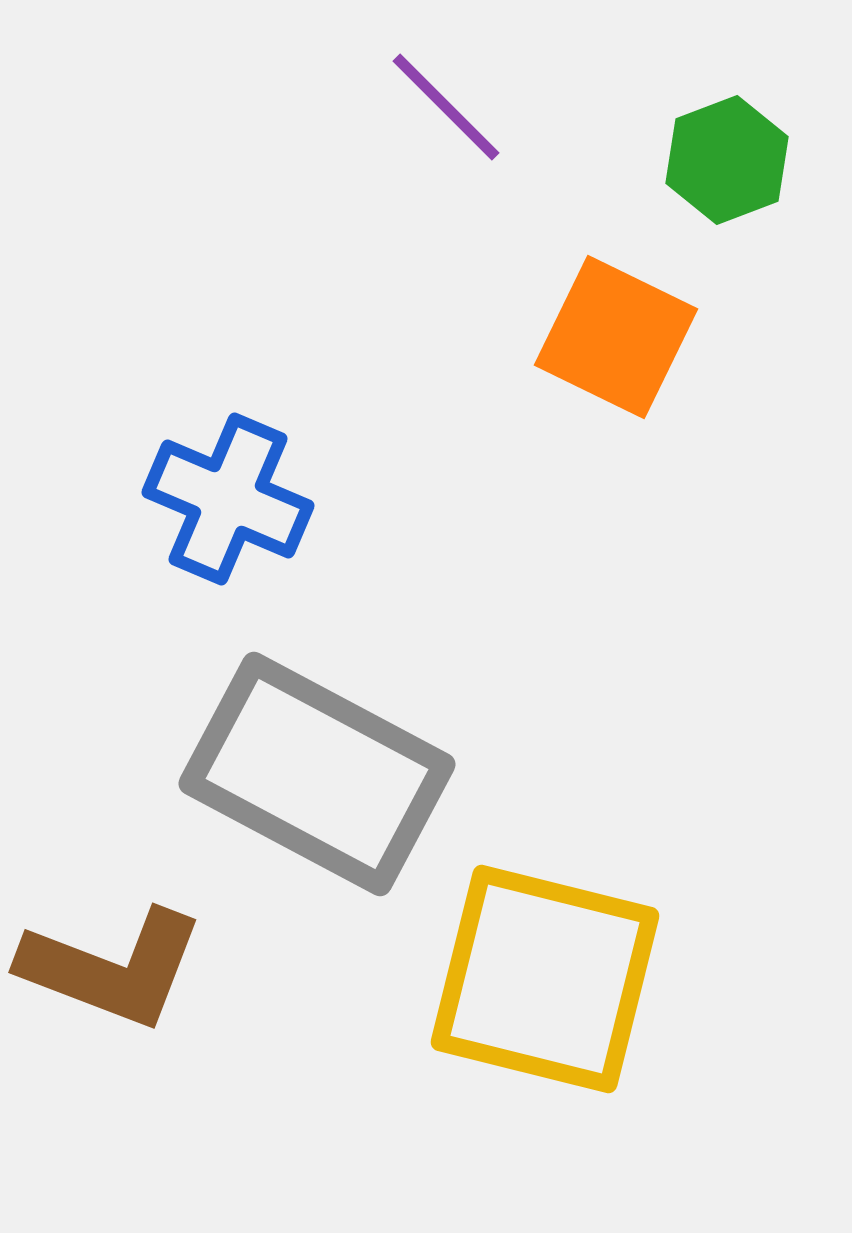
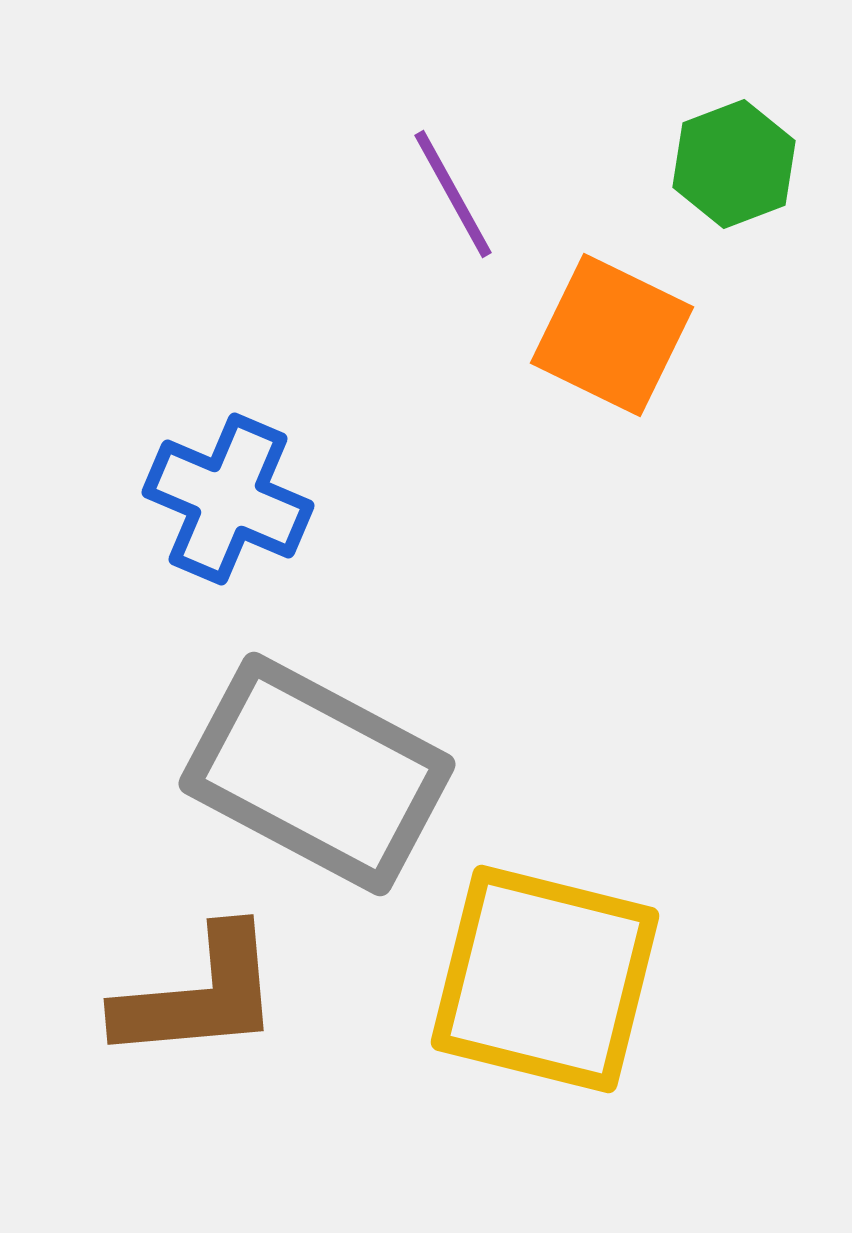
purple line: moved 7 px right, 87 px down; rotated 16 degrees clockwise
green hexagon: moved 7 px right, 4 px down
orange square: moved 4 px left, 2 px up
brown L-shape: moved 87 px right, 27 px down; rotated 26 degrees counterclockwise
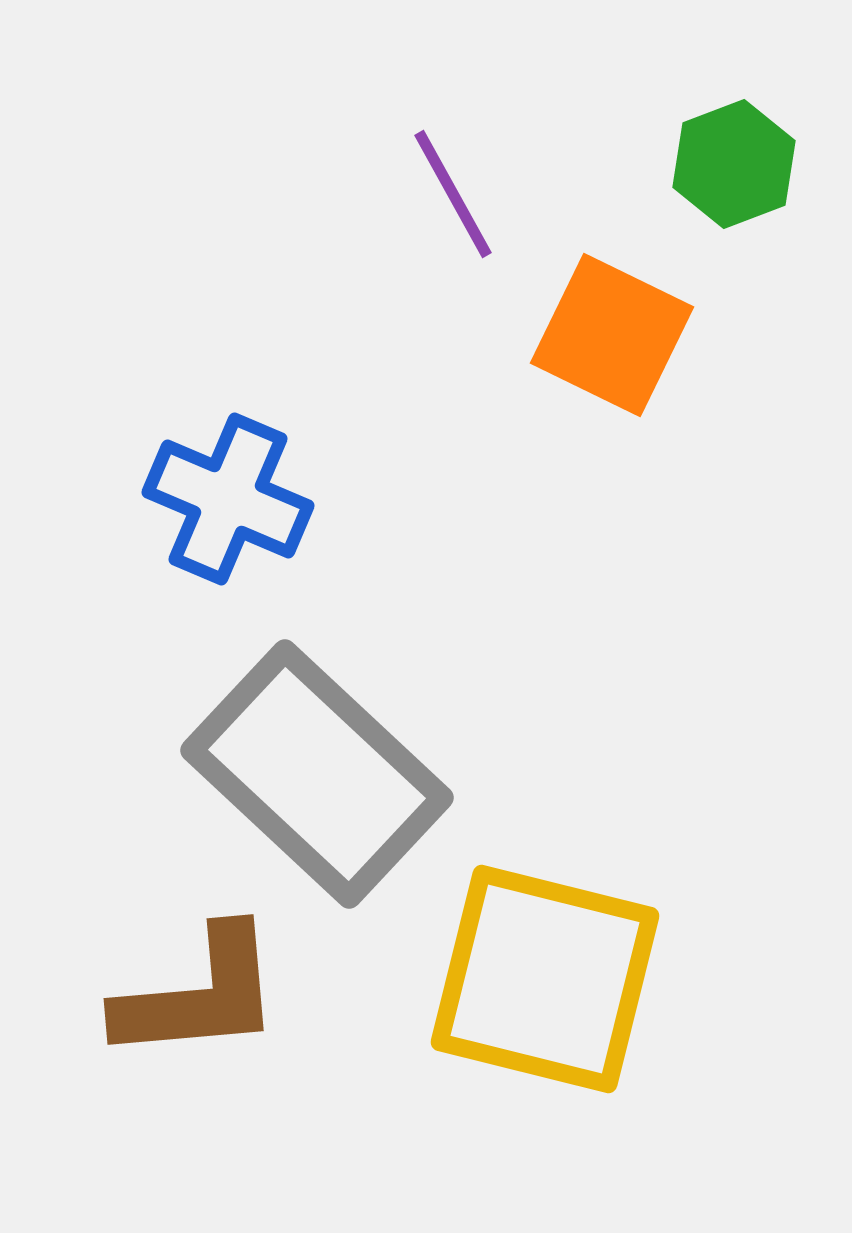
gray rectangle: rotated 15 degrees clockwise
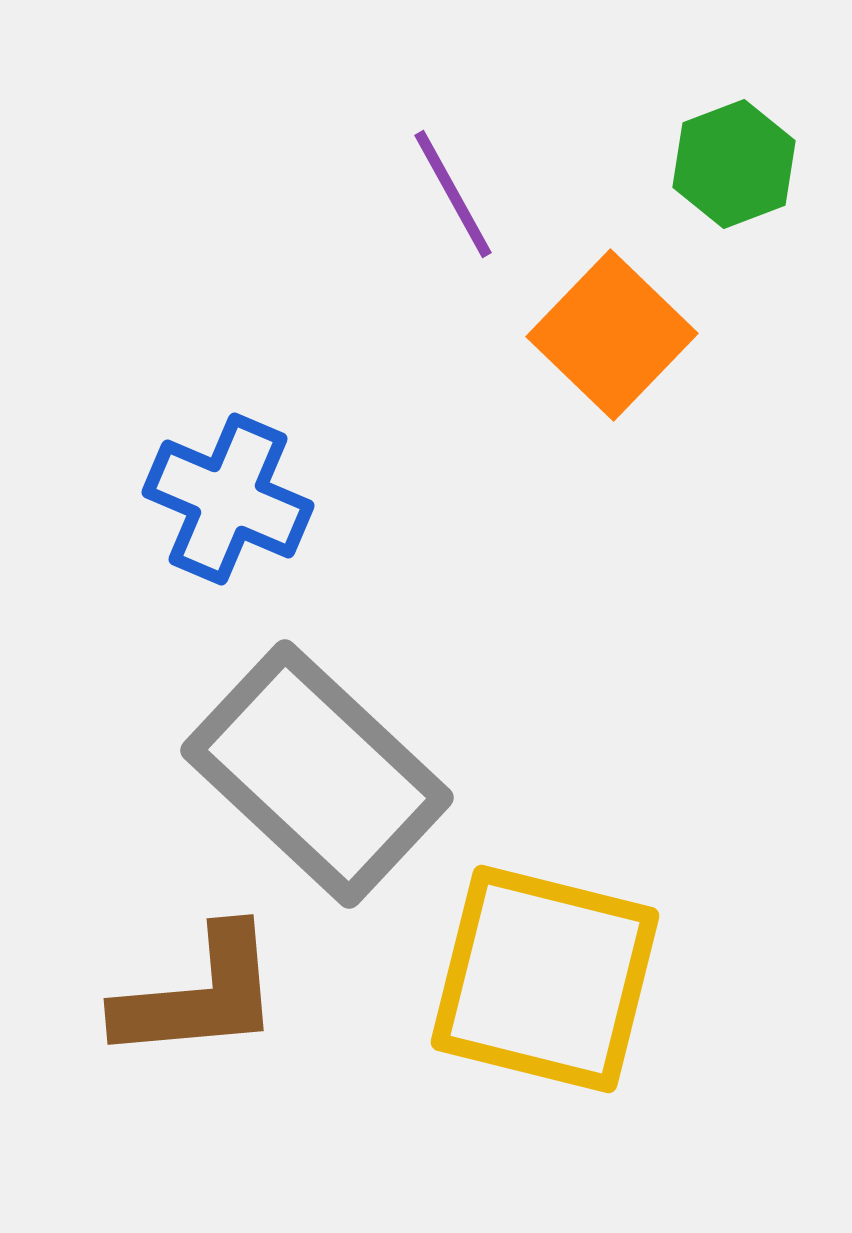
orange square: rotated 18 degrees clockwise
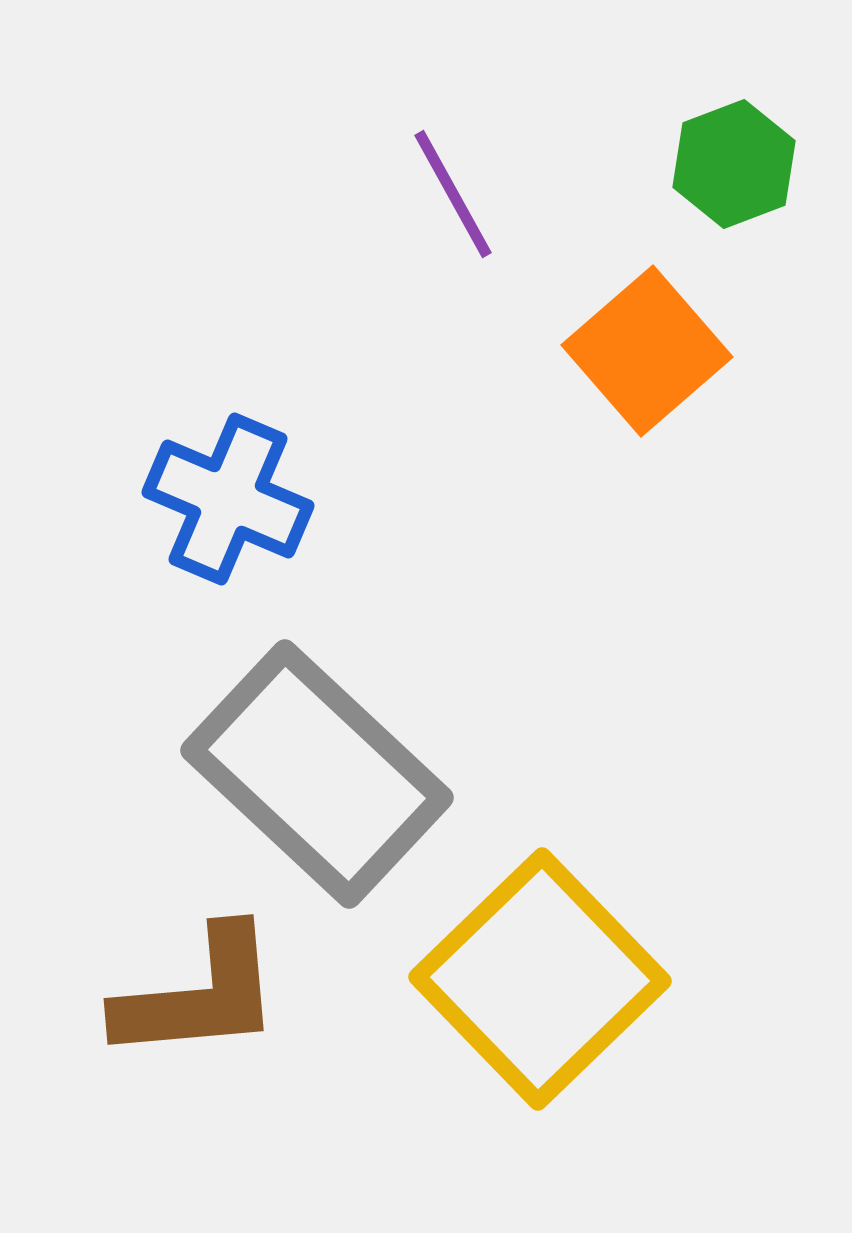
orange square: moved 35 px right, 16 px down; rotated 5 degrees clockwise
yellow square: moved 5 px left; rotated 32 degrees clockwise
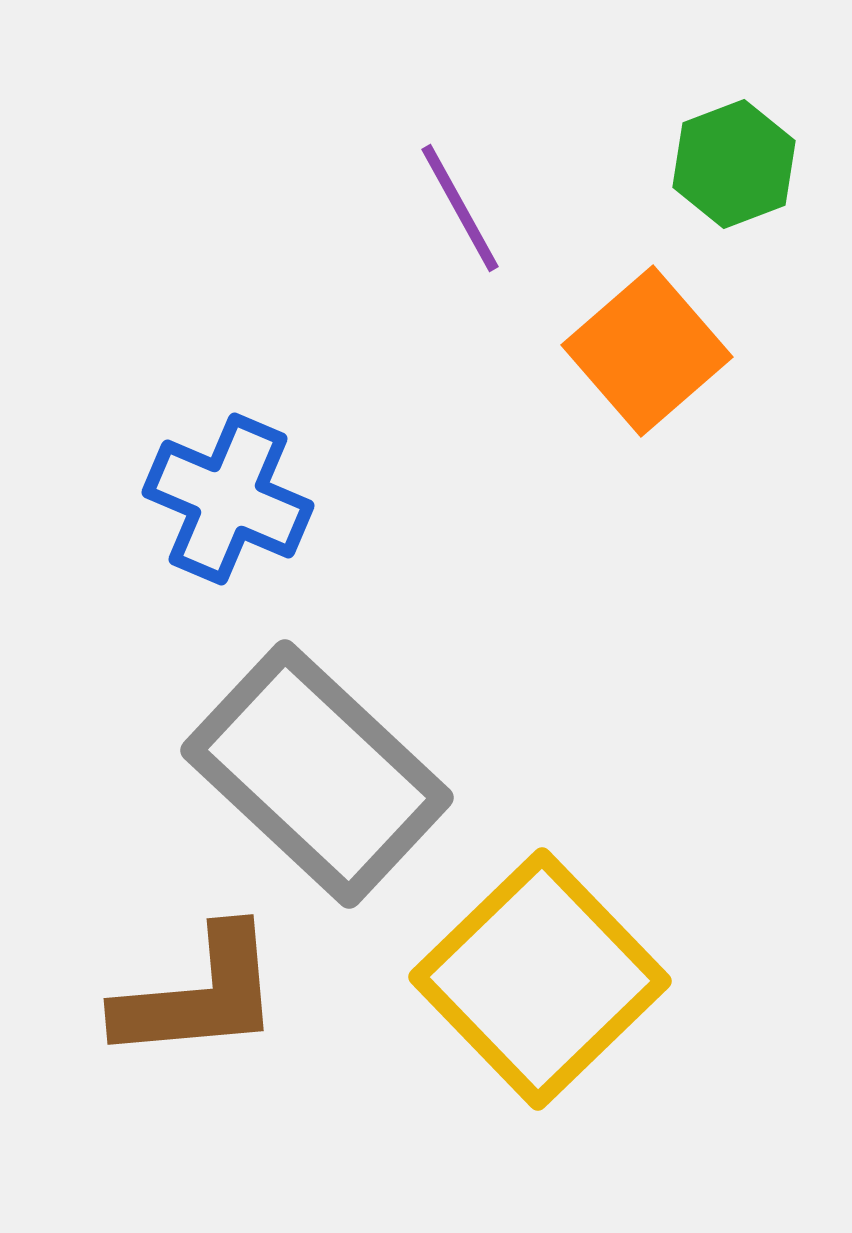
purple line: moved 7 px right, 14 px down
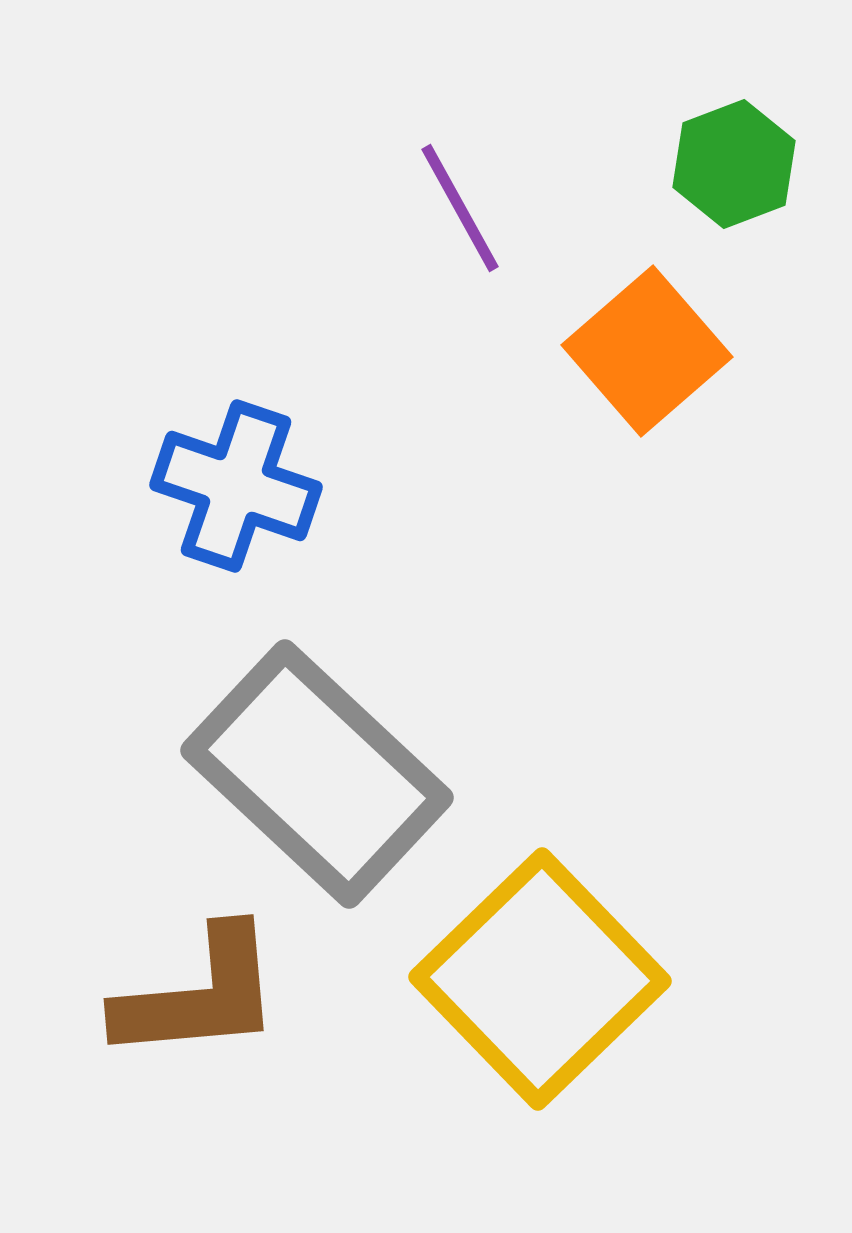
blue cross: moved 8 px right, 13 px up; rotated 4 degrees counterclockwise
